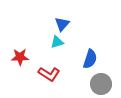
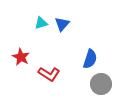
cyan triangle: moved 16 px left, 19 px up
red star: moved 1 px right; rotated 30 degrees clockwise
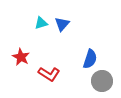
gray circle: moved 1 px right, 3 px up
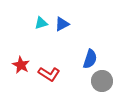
blue triangle: rotated 21 degrees clockwise
red star: moved 8 px down
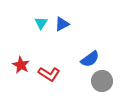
cyan triangle: rotated 40 degrees counterclockwise
blue semicircle: rotated 36 degrees clockwise
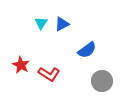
blue semicircle: moved 3 px left, 9 px up
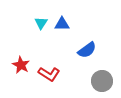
blue triangle: rotated 28 degrees clockwise
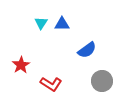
red star: rotated 12 degrees clockwise
red L-shape: moved 2 px right, 10 px down
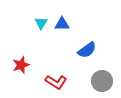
red star: rotated 12 degrees clockwise
red L-shape: moved 5 px right, 2 px up
